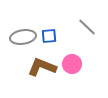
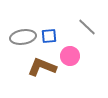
pink circle: moved 2 px left, 8 px up
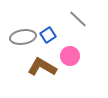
gray line: moved 9 px left, 8 px up
blue square: moved 1 px left, 1 px up; rotated 28 degrees counterclockwise
brown L-shape: rotated 8 degrees clockwise
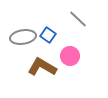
blue square: rotated 21 degrees counterclockwise
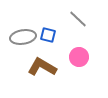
blue square: rotated 21 degrees counterclockwise
pink circle: moved 9 px right, 1 px down
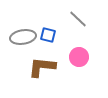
brown L-shape: rotated 24 degrees counterclockwise
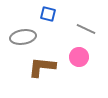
gray line: moved 8 px right, 10 px down; rotated 18 degrees counterclockwise
blue square: moved 21 px up
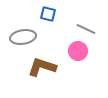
pink circle: moved 1 px left, 6 px up
brown L-shape: rotated 12 degrees clockwise
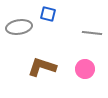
gray line: moved 6 px right, 4 px down; rotated 18 degrees counterclockwise
gray ellipse: moved 4 px left, 10 px up
pink circle: moved 7 px right, 18 px down
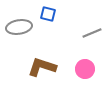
gray line: rotated 30 degrees counterclockwise
